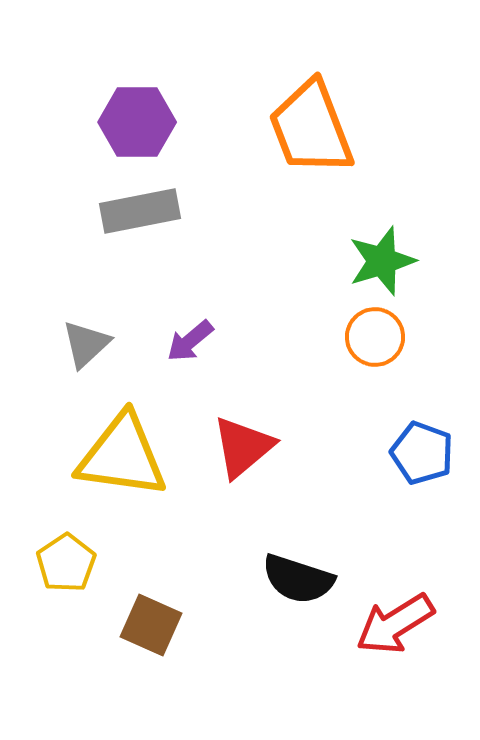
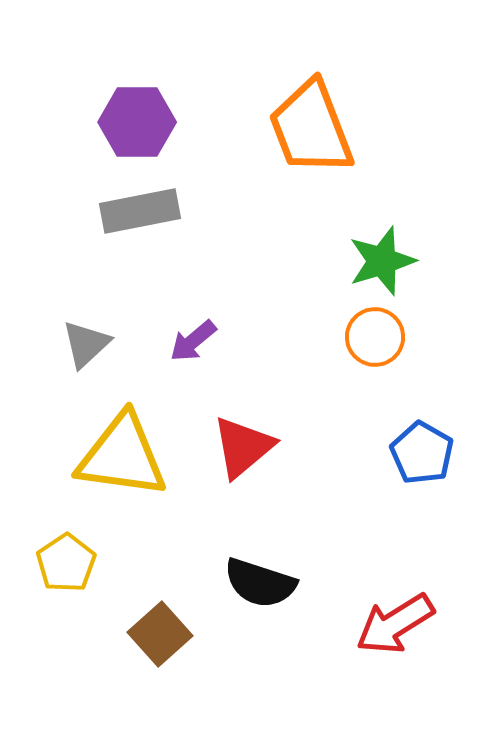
purple arrow: moved 3 px right
blue pentagon: rotated 10 degrees clockwise
black semicircle: moved 38 px left, 4 px down
brown square: moved 9 px right, 9 px down; rotated 24 degrees clockwise
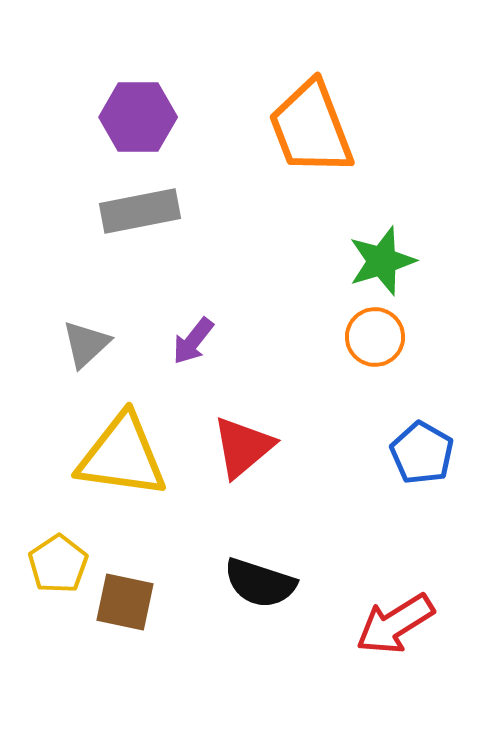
purple hexagon: moved 1 px right, 5 px up
purple arrow: rotated 12 degrees counterclockwise
yellow pentagon: moved 8 px left, 1 px down
brown square: moved 35 px left, 32 px up; rotated 36 degrees counterclockwise
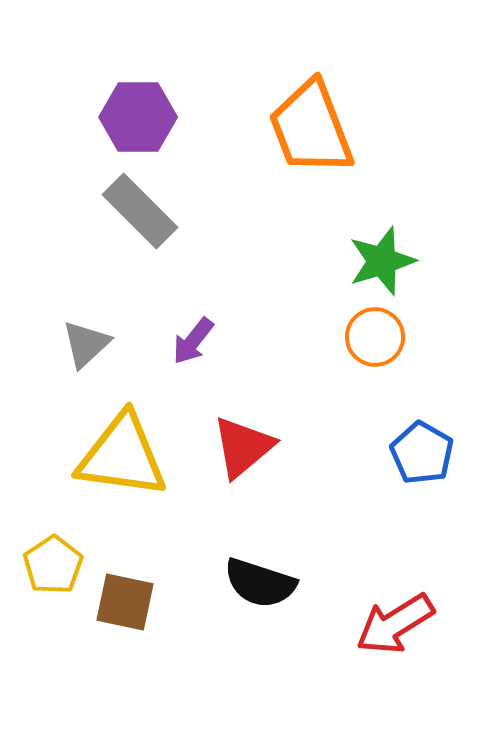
gray rectangle: rotated 56 degrees clockwise
yellow pentagon: moved 5 px left, 1 px down
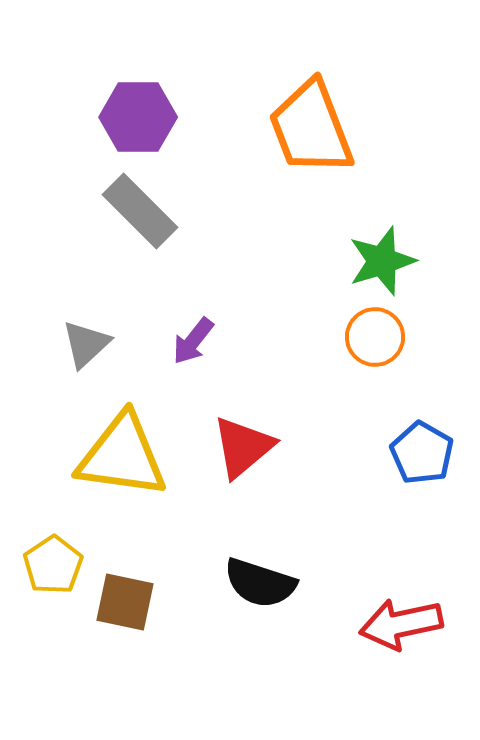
red arrow: moved 6 px right; rotated 20 degrees clockwise
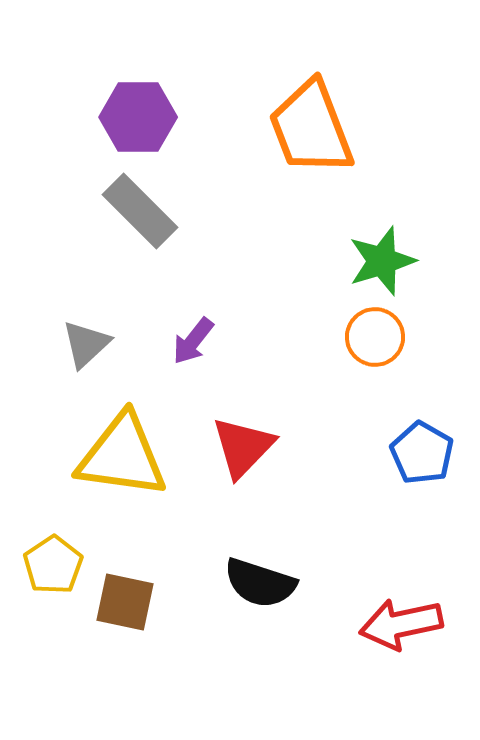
red triangle: rotated 6 degrees counterclockwise
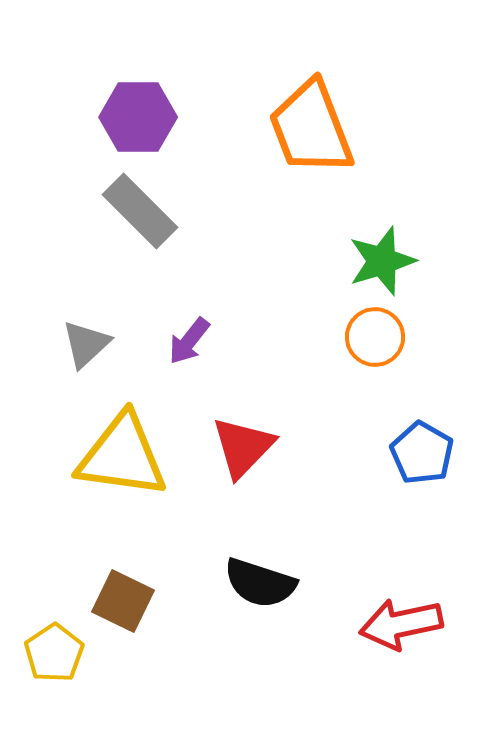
purple arrow: moved 4 px left
yellow pentagon: moved 1 px right, 88 px down
brown square: moved 2 px left, 1 px up; rotated 14 degrees clockwise
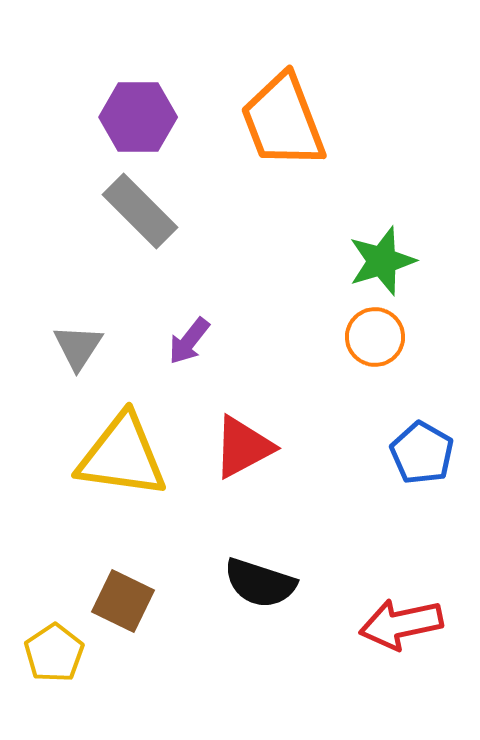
orange trapezoid: moved 28 px left, 7 px up
gray triangle: moved 8 px left, 3 px down; rotated 14 degrees counterclockwise
red triangle: rotated 18 degrees clockwise
